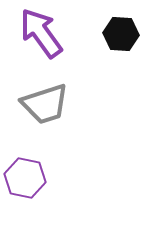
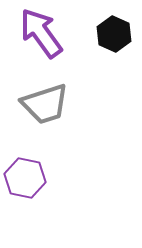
black hexagon: moved 7 px left; rotated 20 degrees clockwise
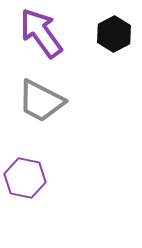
black hexagon: rotated 8 degrees clockwise
gray trapezoid: moved 4 px left, 3 px up; rotated 45 degrees clockwise
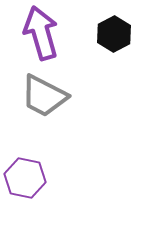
purple arrow: rotated 20 degrees clockwise
gray trapezoid: moved 3 px right, 5 px up
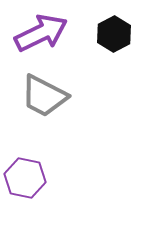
purple arrow: rotated 80 degrees clockwise
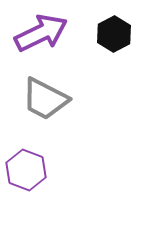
gray trapezoid: moved 1 px right, 3 px down
purple hexagon: moved 1 px right, 8 px up; rotated 9 degrees clockwise
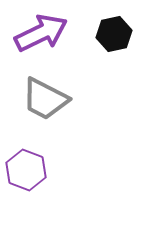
black hexagon: rotated 16 degrees clockwise
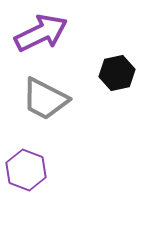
black hexagon: moved 3 px right, 39 px down
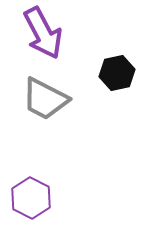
purple arrow: moved 2 px right; rotated 88 degrees clockwise
purple hexagon: moved 5 px right, 28 px down; rotated 6 degrees clockwise
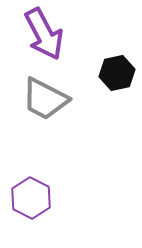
purple arrow: moved 1 px right, 1 px down
